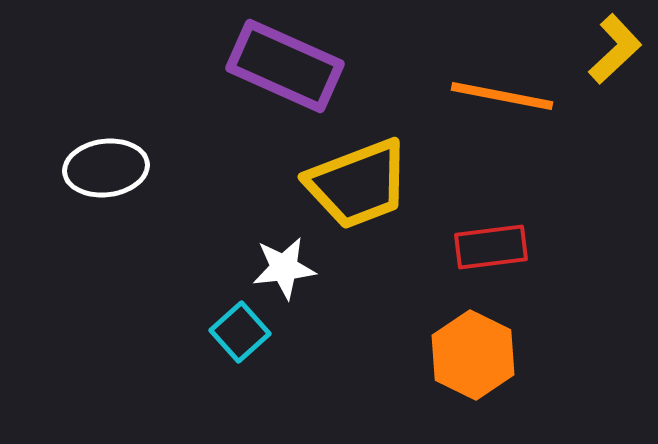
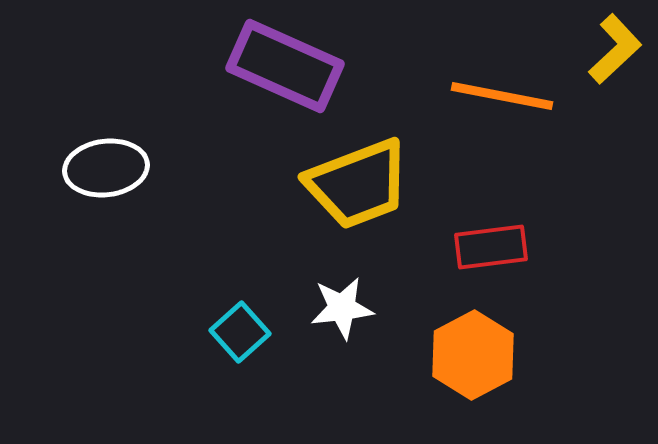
white star: moved 58 px right, 40 px down
orange hexagon: rotated 6 degrees clockwise
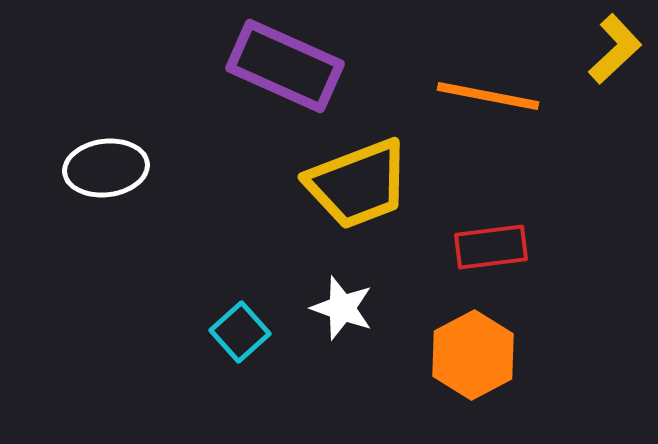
orange line: moved 14 px left
white star: rotated 26 degrees clockwise
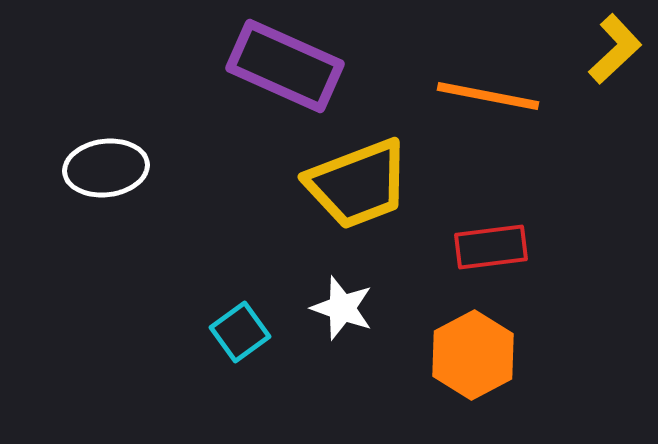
cyan square: rotated 6 degrees clockwise
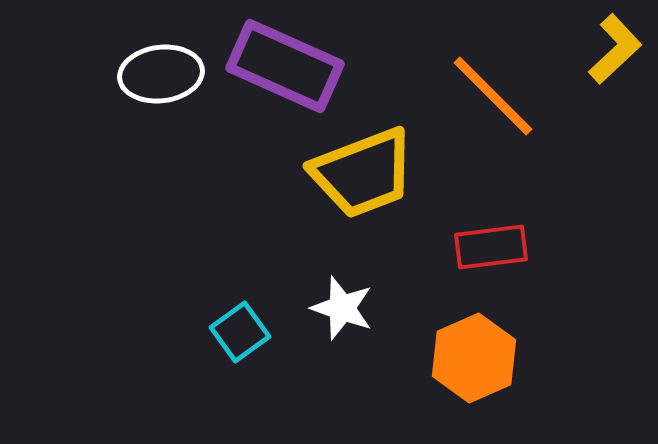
orange line: moved 5 px right; rotated 34 degrees clockwise
white ellipse: moved 55 px right, 94 px up
yellow trapezoid: moved 5 px right, 11 px up
orange hexagon: moved 1 px right, 3 px down; rotated 4 degrees clockwise
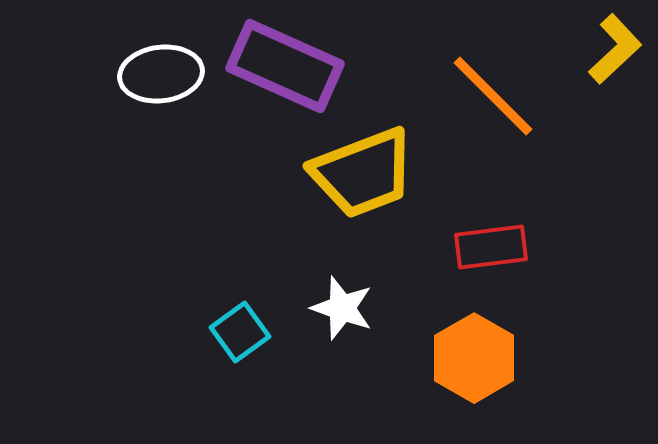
orange hexagon: rotated 6 degrees counterclockwise
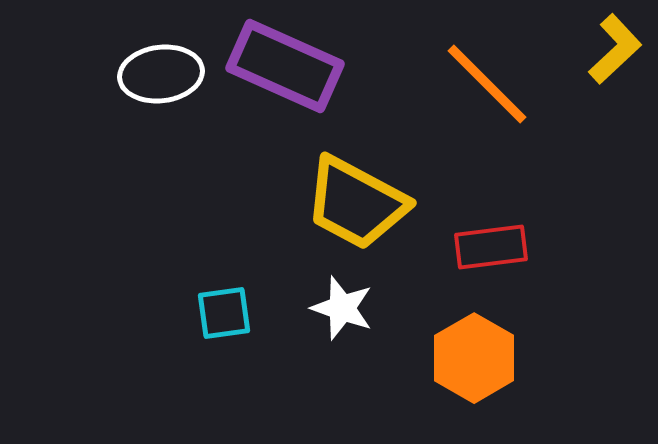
orange line: moved 6 px left, 12 px up
yellow trapezoid: moved 7 px left, 30 px down; rotated 49 degrees clockwise
cyan square: moved 16 px left, 19 px up; rotated 28 degrees clockwise
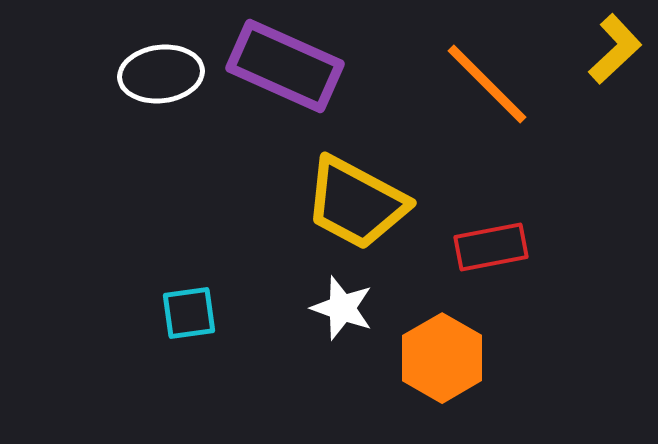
red rectangle: rotated 4 degrees counterclockwise
cyan square: moved 35 px left
orange hexagon: moved 32 px left
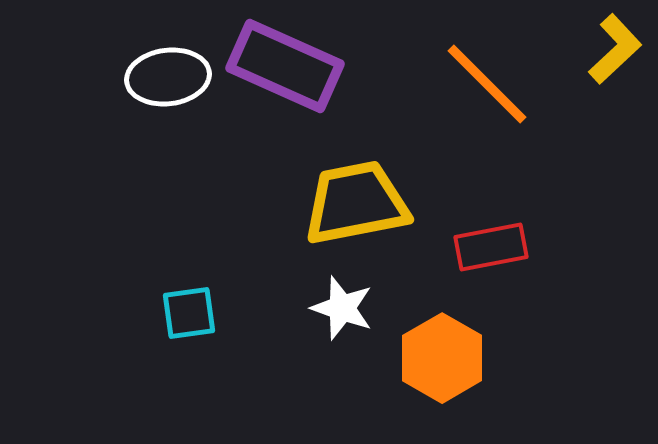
white ellipse: moved 7 px right, 3 px down
yellow trapezoid: rotated 141 degrees clockwise
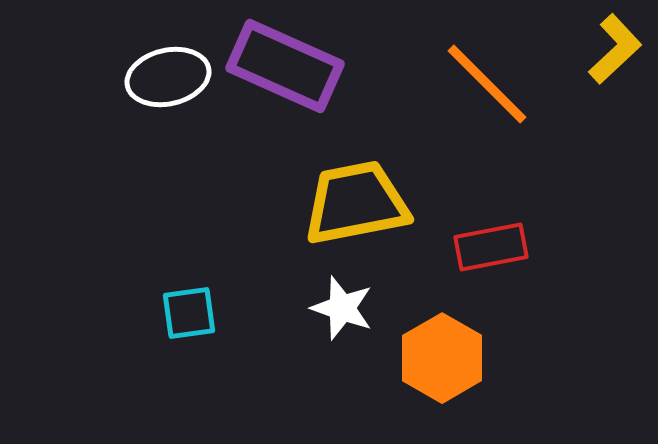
white ellipse: rotated 6 degrees counterclockwise
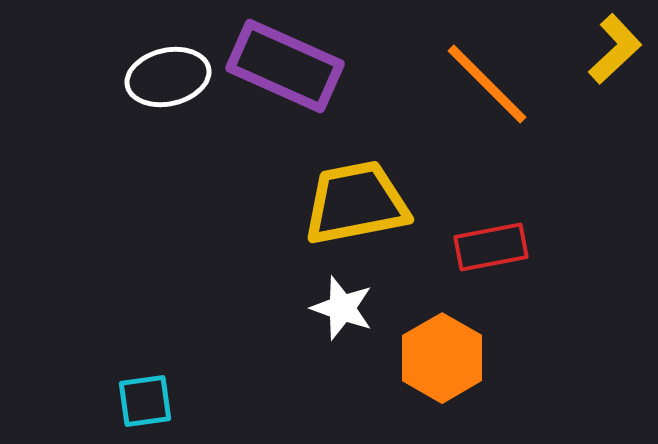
cyan square: moved 44 px left, 88 px down
